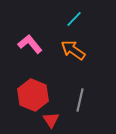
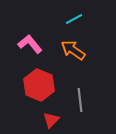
cyan line: rotated 18 degrees clockwise
red hexagon: moved 6 px right, 10 px up
gray line: rotated 20 degrees counterclockwise
red triangle: rotated 18 degrees clockwise
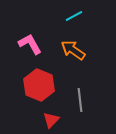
cyan line: moved 3 px up
pink L-shape: rotated 10 degrees clockwise
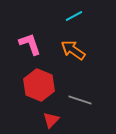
pink L-shape: rotated 10 degrees clockwise
gray line: rotated 65 degrees counterclockwise
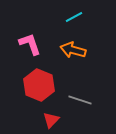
cyan line: moved 1 px down
orange arrow: rotated 20 degrees counterclockwise
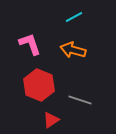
red triangle: rotated 12 degrees clockwise
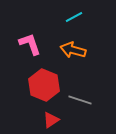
red hexagon: moved 5 px right
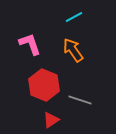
orange arrow: rotated 40 degrees clockwise
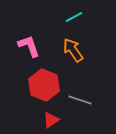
pink L-shape: moved 1 px left, 2 px down
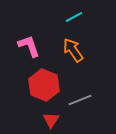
gray line: rotated 40 degrees counterclockwise
red triangle: rotated 24 degrees counterclockwise
